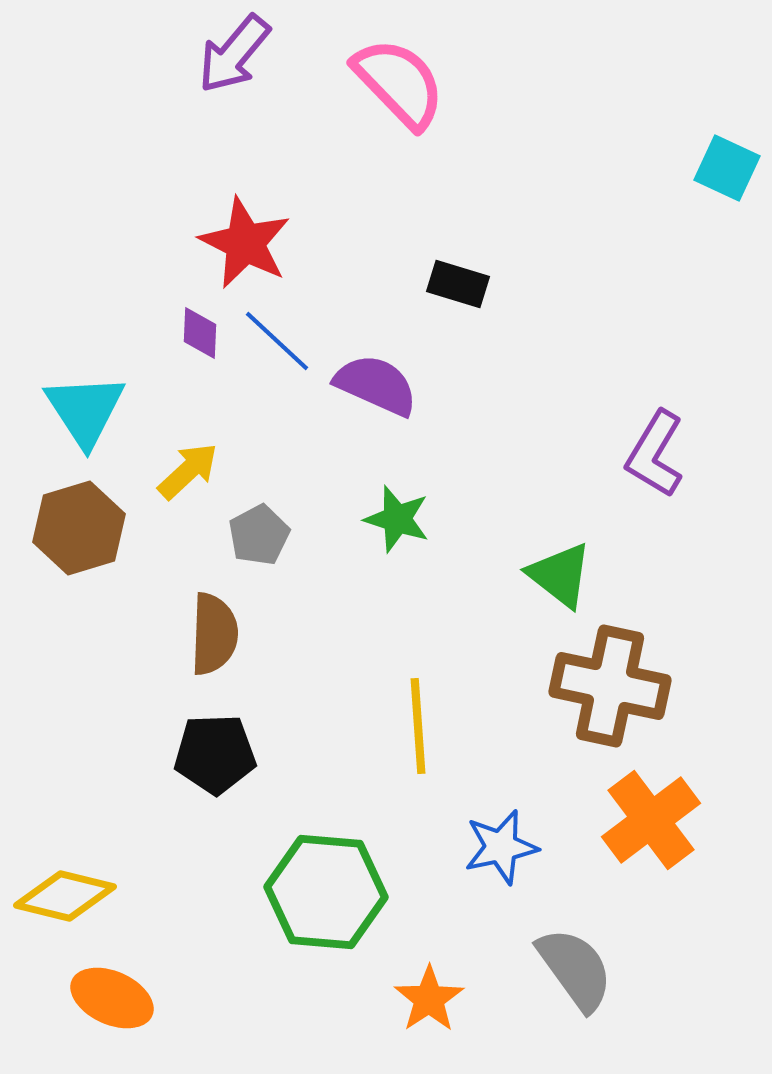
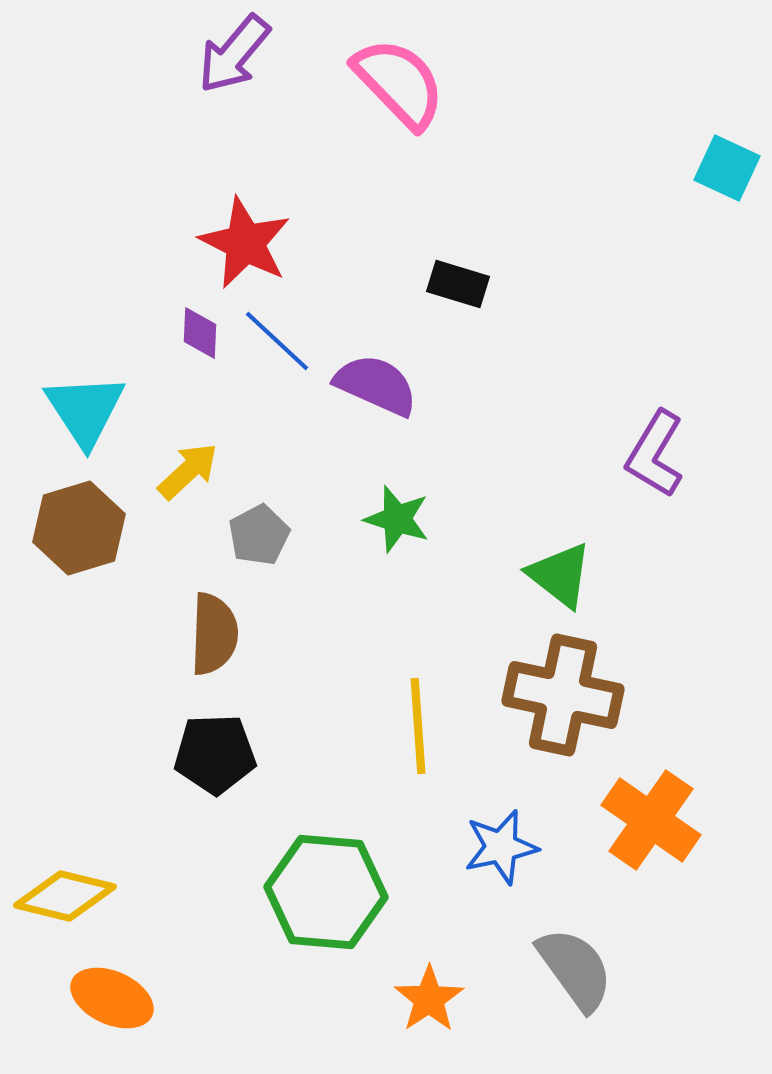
brown cross: moved 47 px left, 9 px down
orange cross: rotated 18 degrees counterclockwise
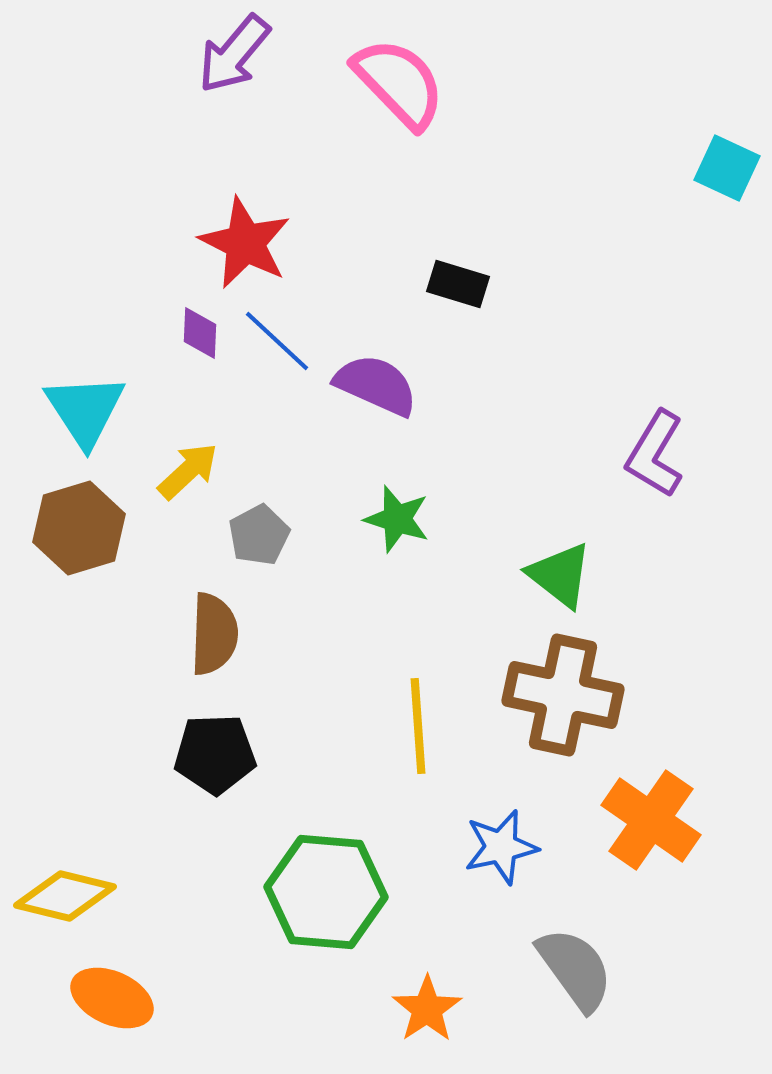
orange star: moved 2 px left, 10 px down
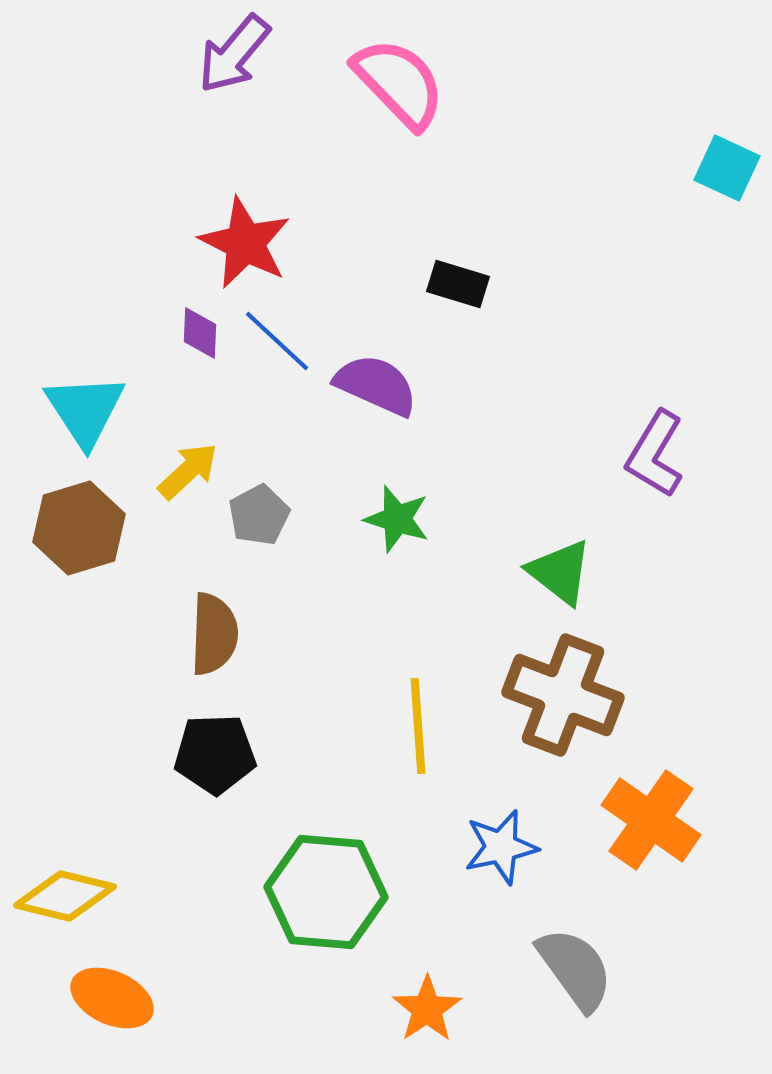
gray pentagon: moved 20 px up
green triangle: moved 3 px up
brown cross: rotated 9 degrees clockwise
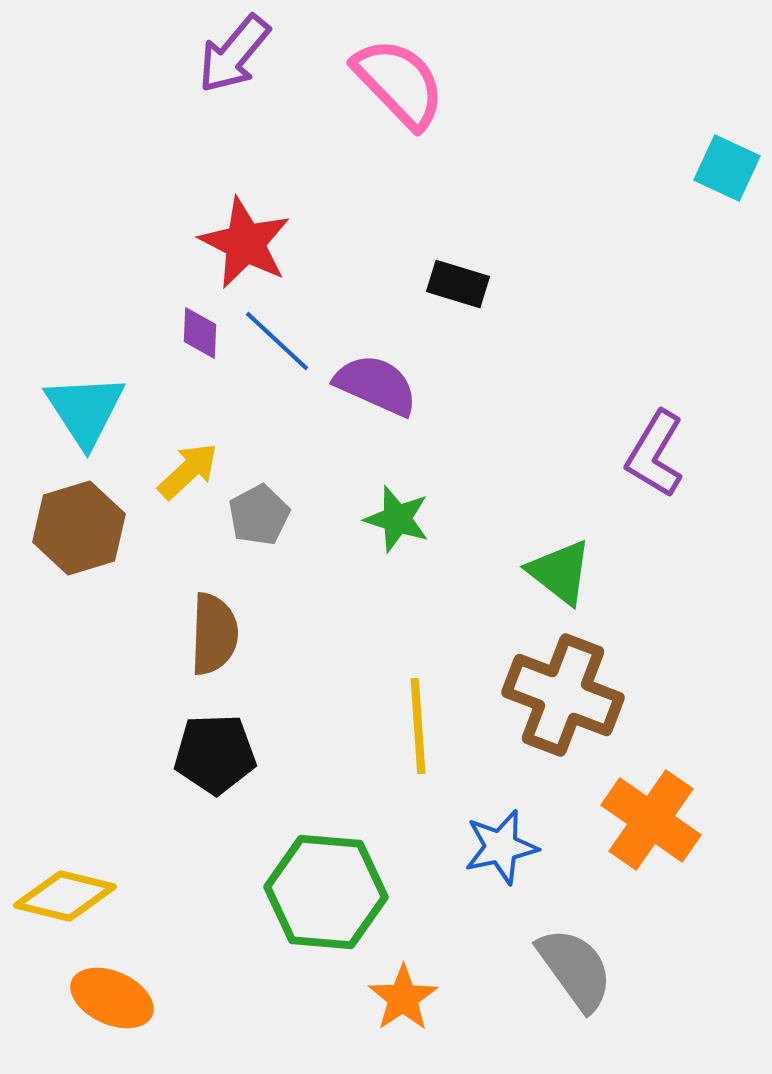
orange star: moved 24 px left, 11 px up
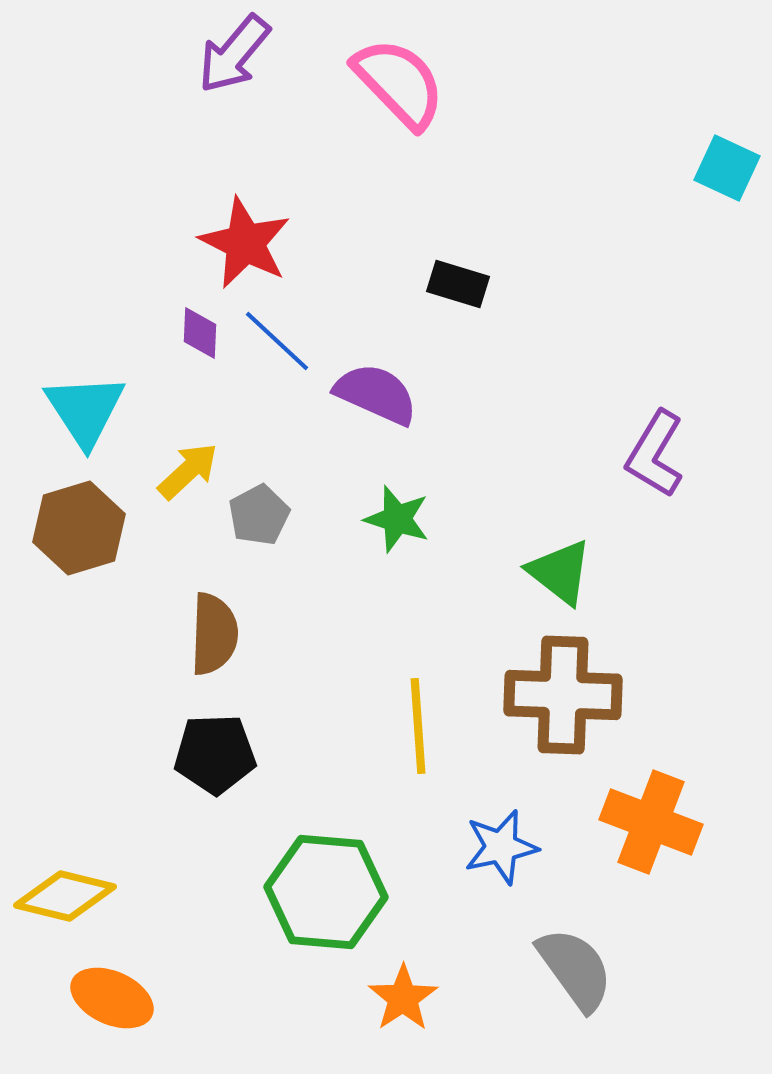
purple semicircle: moved 9 px down
brown cross: rotated 19 degrees counterclockwise
orange cross: moved 2 px down; rotated 14 degrees counterclockwise
